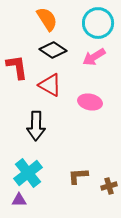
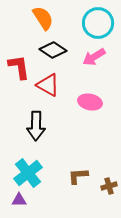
orange semicircle: moved 4 px left, 1 px up
red L-shape: moved 2 px right
red triangle: moved 2 px left
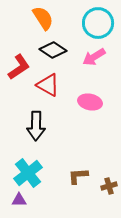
red L-shape: rotated 64 degrees clockwise
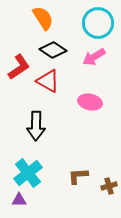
red triangle: moved 4 px up
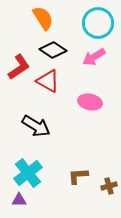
black arrow: rotated 60 degrees counterclockwise
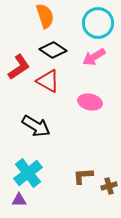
orange semicircle: moved 2 px right, 2 px up; rotated 15 degrees clockwise
brown L-shape: moved 5 px right
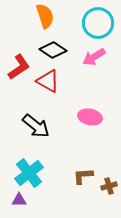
pink ellipse: moved 15 px down
black arrow: rotated 8 degrees clockwise
cyan cross: moved 1 px right
